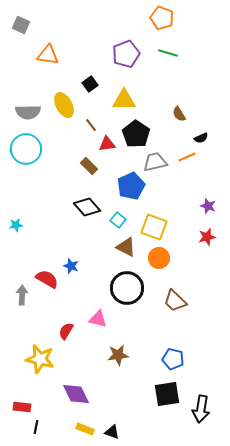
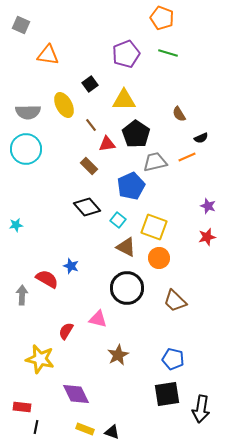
brown star at (118, 355): rotated 20 degrees counterclockwise
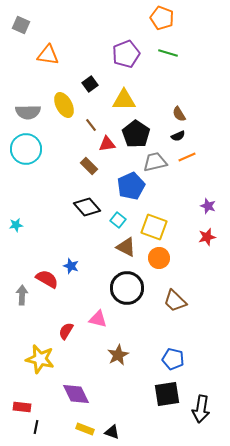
black semicircle at (201, 138): moved 23 px left, 2 px up
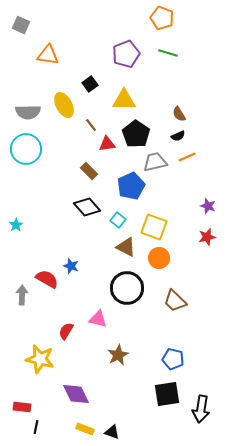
brown rectangle at (89, 166): moved 5 px down
cyan star at (16, 225): rotated 24 degrees counterclockwise
